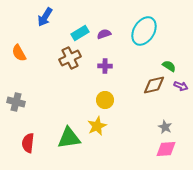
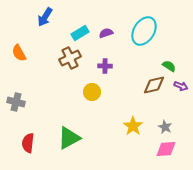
purple semicircle: moved 2 px right, 1 px up
yellow circle: moved 13 px left, 8 px up
yellow star: moved 36 px right; rotated 12 degrees counterclockwise
green triangle: rotated 20 degrees counterclockwise
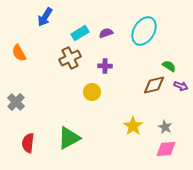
gray cross: rotated 30 degrees clockwise
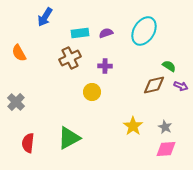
cyan rectangle: rotated 24 degrees clockwise
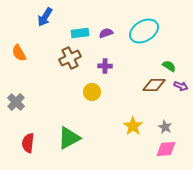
cyan ellipse: rotated 28 degrees clockwise
brown diamond: rotated 15 degrees clockwise
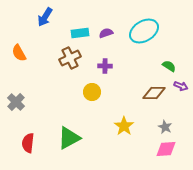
brown diamond: moved 8 px down
yellow star: moved 9 px left
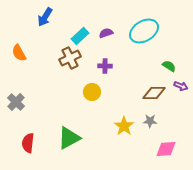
cyan rectangle: moved 3 px down; rotated 36 degrees counterclockwise
gray star: moved 15 px left, 6 px up; rotated 24 degrees counterclockwise
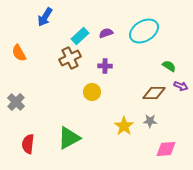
red semicircle: moved 1 px down
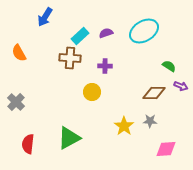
brown cross: rotated 30 degrees clockwise
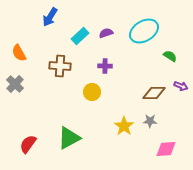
blue arrow: moved 5 px right
brown cross: moved 10 px left, 8 px down
green semicircle: moved 1 px right, 10 px up
gray cross: moved 1 px left, 18 px up
red semicircle: rotated 30 degrees clockwise
